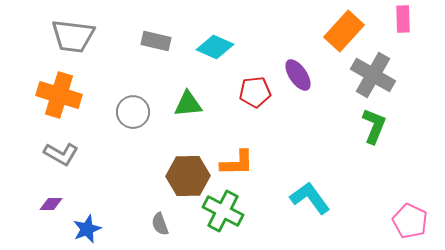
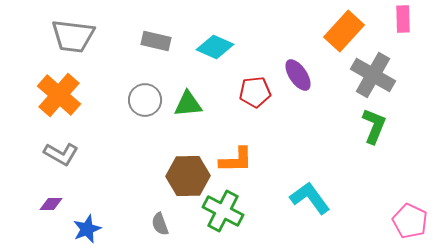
orange cross: rotated 24 degrees clockwise
gray circle: moved 12 px right, 12 px up
orange L-shape: moved 1 px left, 3 px up
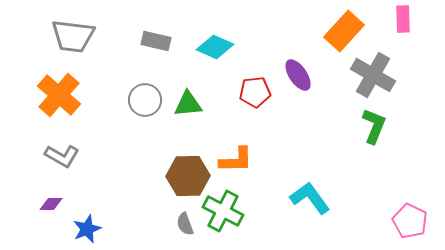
gray L-shape: moved 1 px right, 2 px down
gray semicircle: moved 25 px right
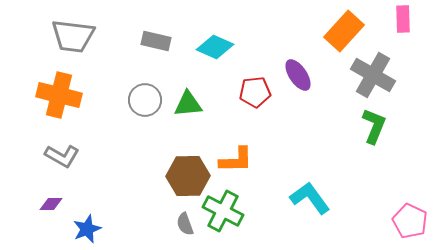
orange cross: rotated 27 degrees counterclockwise
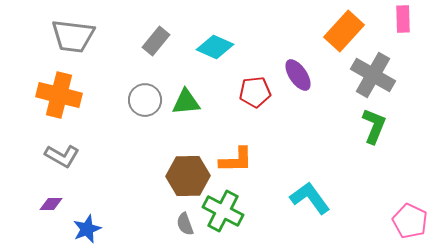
gray rectangle: rotated 64 degrees counterclockwise
green triangle: moved 2 px left, 2 px up
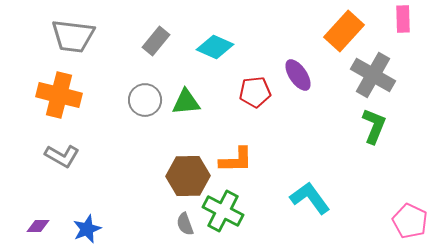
purple diamond: moved 13 px left, 22 px down
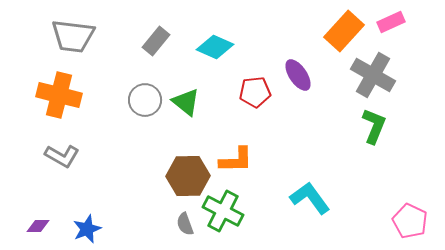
pink rectangle: moved 12 px left, 3 px down; rotated 68 degrees clockwise
green triangle: rotated 44 degrees clockwise
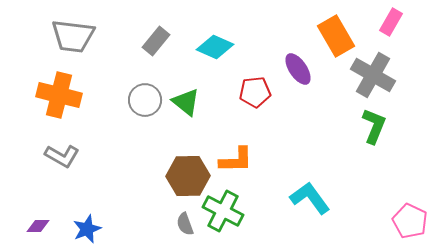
pink rectangle: rotated 36 degrees counterclockwise
orange rectangle: moved 8 px left, 5 px down; rotated 72 degrees counterclockwise
purple ellipse: moved 6 px up
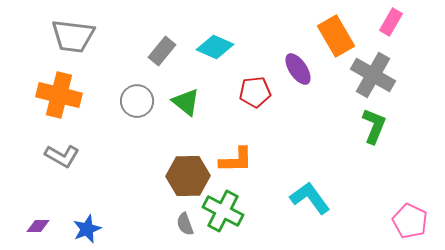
gray rectangle: moved 6 px right, 10 px down
gray circle: moved 8 px left, 1 px down
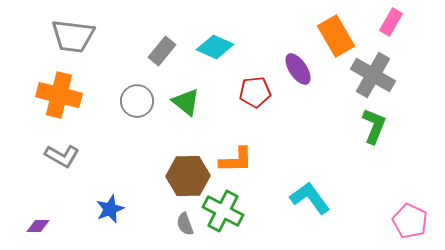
blue star: moved 23 px right, 20 px up
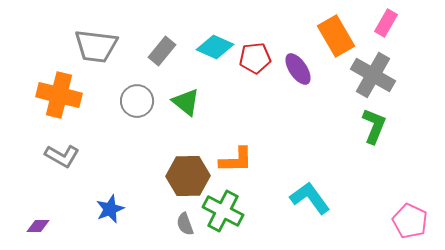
pink rectangle: moved 5 px left, 1 px down
gray trapezoid: moved 23 px right, 10 px down
red pentagon: moved 34 px up
